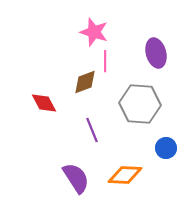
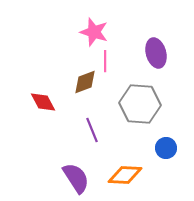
red diamond: moved 1 px left, 1 px up
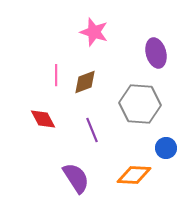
pink line: moved 49 px left, 14 px down
red diamond: moved 17 px down
orange diamond: moved 9 px right
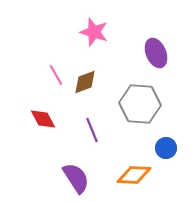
purple ellipse: rotated 8 degrees counterclockwise
pink line: rotated 30 degrees counterclockwise
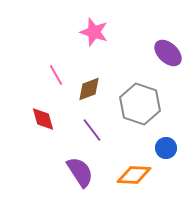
purple ellipse: moved 12 px right; rotated 24 degrees counterclockwise
brown diamond: moved 4 px right, 7 px down
gray hexagon: rotated 15 degrees clockwise
red diamond: rotated 12 degrees clockwise
purple line: rotated 15 degrees counterclockwise
purple semicircle: moved 4 px right, 6 px up
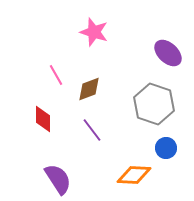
gray hexagon: moved 14 px right
red diamond: rotated 16 degrees clockwise
purple semicircle: moved 22 px left, 7 px down
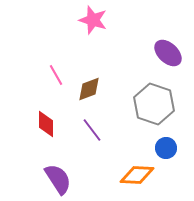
pink star: moved 1 px left, 12 px up
red diamond: moved 3 px right, 5 px down
orange diamond: moved 3 px right
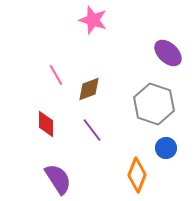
orange diamond: rotated 72 degrees counterclockwise
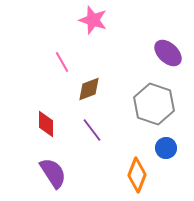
pink line: moved 6 px right, 13 px up
purple semicircle: moved 5 px left, 6 px up
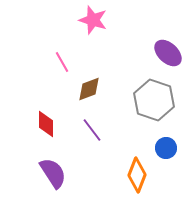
gray hexagon: moved 4 px up
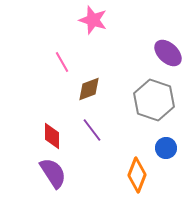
red diamond: moved 6 px right, 12 px down
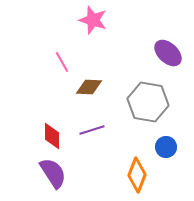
brown diamond: moved 2 px up; rotated 24 degrees clockwise
gray hexagon: moved 6 px left, 2 px down; rotated 9 degrees counterclockwise
purple line: rotated 70 degrees counterclockwise
blue circle: moved 1 px up
